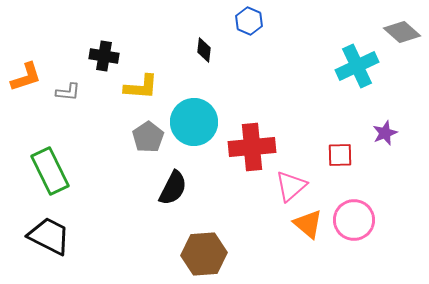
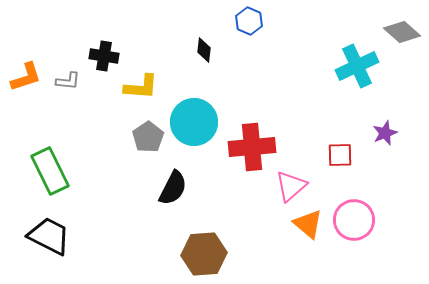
gray L-shape: moved 11 px up
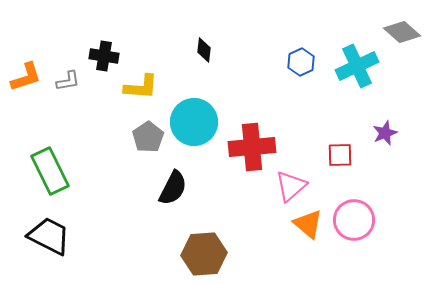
blue hexagon: moved 52 px right, 41 px down; rotated 12 degrees clockwise
gray L-shape: rotated 15 degrees counterclockwise
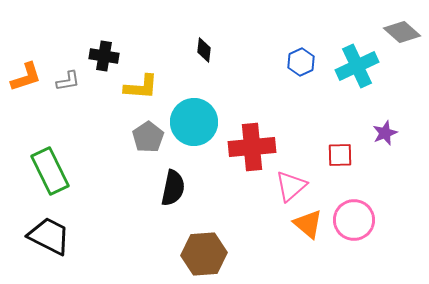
black semicircle: rotated 15 degrees counterclockwise
